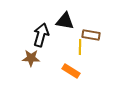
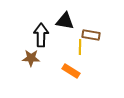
black arrow: rotated 15 degrees counterclockwise
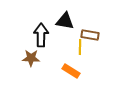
brown rectangle: moved 1 px left
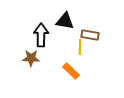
orange rectangle: rotated 12 degrees clockwise
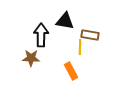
orange rectangle: rotated 18 degrees clockwise
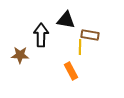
black triangle: moved 1 px right, 1 px up
brown star: moved 11 px left, 3 px up
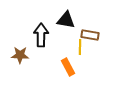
orange rectangle: moved 3 px left, 4 px up
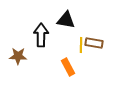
brown rectangle: moved 4 px right, 8 px down
yellow line: moved 1 px right, 2 px up
brown star: moved 2 px left, 1 px down
